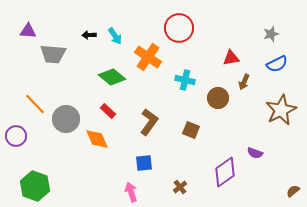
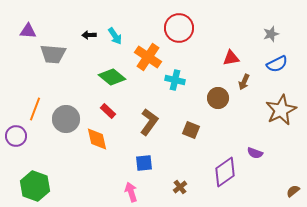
cyan cross: moved 10 px left
orange line: moved 5 px down; rotated 65 degrees clockwise
orange diamond: rotated 10 degrees clockwise
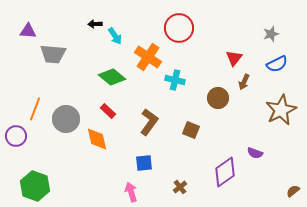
black arrow: moved 6 px right, 11 px up
red triangle: moved 3 px right; rotated 42 degrees counterclockwise
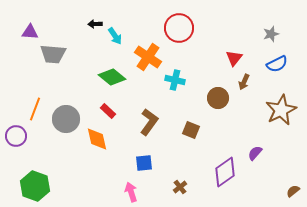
purple triangle: moved 2 px right, 1 px down
purple semicircle: rotated 112 degrees clockwise
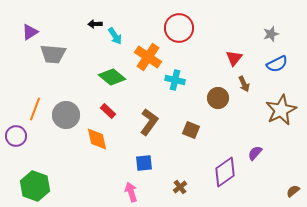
purple triangle: rotated 36 degrees counterclockwise
brown arrow: moved 2 px down; rotated 49 degrees counterclockwise
gray circle: moved 4 px up
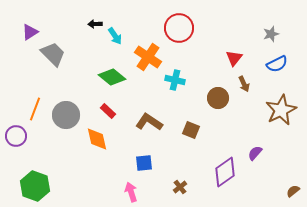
gray trapezoid: rotated 140 degrees counterclockwise
brown L-shape: rotated 92 degrees counterclockwise
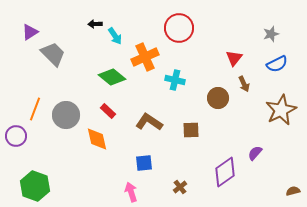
orange cross: moved 3 px left; rotated 32 degrees clockwise
brown square: rotated 24 degrees counterclockwise
brown semicircle: rotated 24 degrees clockwise
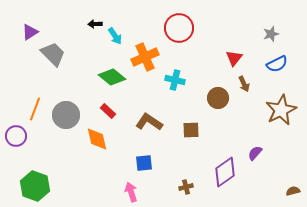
brown cross: moved 6 px right; rotated 24 degrees clockwise
